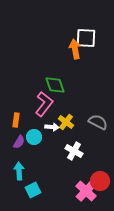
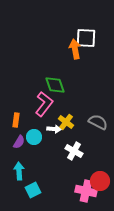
white arrow: moved 2 px right, 2 px down
pink cross: rotated 30 degrees counterclockwise
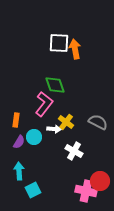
white square: moved 27 px left, 5 px down
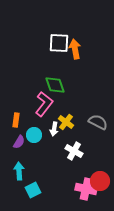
white arrow: rotated 96 degrees clockwise
cyan circle: moved 2 px up
pink cross: moved 2 px up
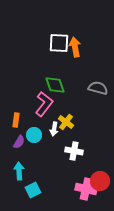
orange arrow: moved 2 px up
gray semicircle: moved 34 px up; rotated 12 degrees counterclockwise
white cross: rotated 18 degrees counterclockwise
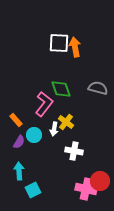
green diamond: moved 6 px right, 4 px down
orange rectangle: rotated 48 degrees counterclockwise
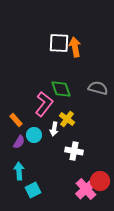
yellow cross: moved 1 px right, 3 px up
pink cross: rotated 35 degrees clockwise
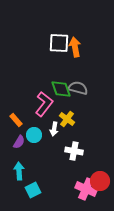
gray semicircle: moved 20 px left
pink cross: rotated 25 degrees counterclockwise
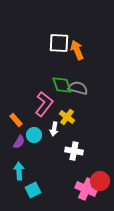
orange arrow: moved 2 px right, 3 px down; rotated 12 degrees counterclockwise
green diamond: moved 1 px right, 4 px up
yellow cross: moved 2 px up
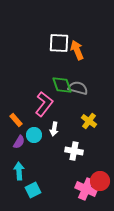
yellow cross: moved 22 px right, 4 px down
